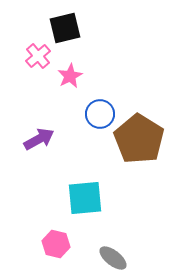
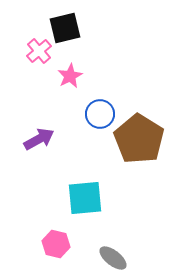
pink cross: moved 1 px right, 5 px up
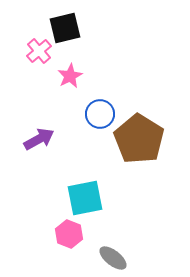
cyan square: rotated 6 degrees counterclockwise
pink hexagon: moved 13 px right, 10 px up; rotated 8 degrees clockwise
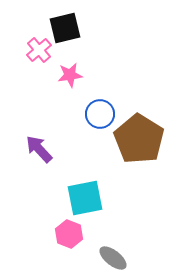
pink cross: moved 1 px up
pink star: moved 1 px up; rotated 20 degrees clockwise
purple arrow: moved 10 px down; rotated 104 degrees counterclockwise
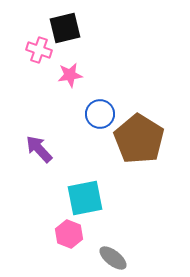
pink cross: rotated 30 degrees counterclockwise
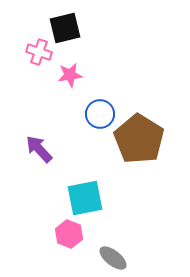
pink cross: moved 2 px down
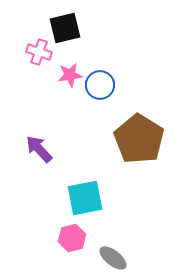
blue circle: moved 29 px up
pink hexagon: moved 3 px right, 4 px down; rotated 24 degrees clockwise
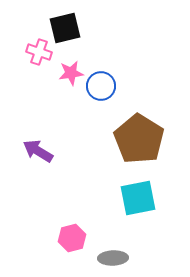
pink star: moved 1 px right, 2 px up
blue circle: moved 1 px right, 1 px down
purple arrow: moved 1 px left, 2 px down; rotated 16 degrees counterclockwise
cyan square: moved 53 px right
gray ellipse: rotated 40 degrees counterclockwise
